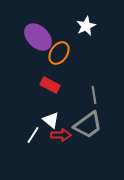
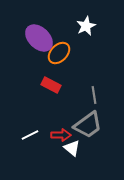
purple ellipse: moved 1 px right, 1 px down
orange ellipse: rotated 10 degrees clockwise
red rectangle: moved 1 px right
white triangle: moved 21 px right, 28 px down
white line: moved 3 px left; rotated 30 degrees clockwise
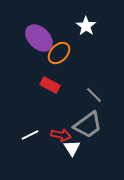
white star: rotated 12 degrees counterclockwise
red rectangle: moved 1 px left
gray line: rotated 36 degrees counterclockwise
red arrow: rotated 12 degrees clockwise
white triangle: rotated 18 degrees clockwise
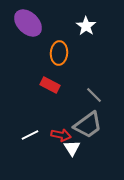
purple ellipse: moved 11 px left, 15 px up
orange ellipse: rotated 40 degrees counterclockwise
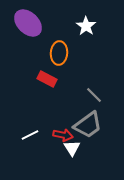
red rectangle: moved 3 px left, 6 px up
red arrow: moved 2 px right
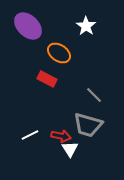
purple ellipse: moved 3 px down
orange ellipse: rotated 60 degrees counterclockwise
gray trapezoid: rotated 52 degrees clockwise
red arrow: moved 2 px left, 1 px down
white triangle: moved 2 px left, 1 px down
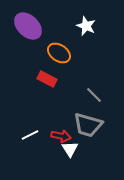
white star: rotated 12 degrees counterclockwise
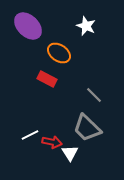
gray trapezoid: moved 1 px left, 3 px down; rotated 28 degrees clockwise
red arrow: moved 9 px left, 6 px down
white triangle: moved 4 px down
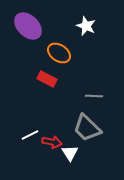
gray line: moved 1 px down; rotated 42 degrees counterclockwise
